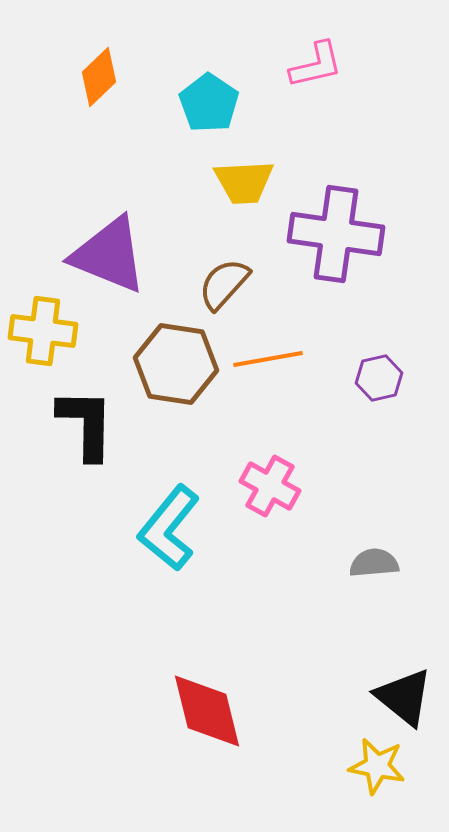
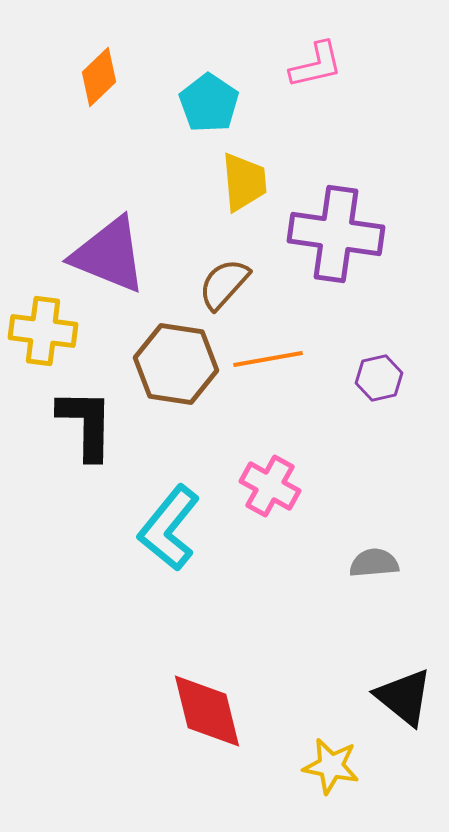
yellow trapezoid: rotated 92 degrees counterclockwise
yellow star: moved 46 px left
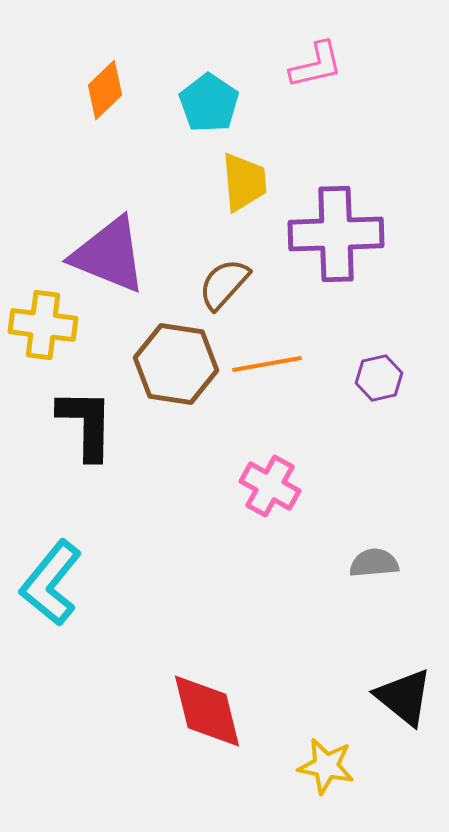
orange diamond: moved 6 px right, 13 px down
purple cross: rotated 10 degrees counterclockwise
yellow cross: moved 6 px up
orange line: moved 1 px left, 5 px down
cyan L-shape: moved 118 px left, 55 px down
yellow star: moved 5 px left
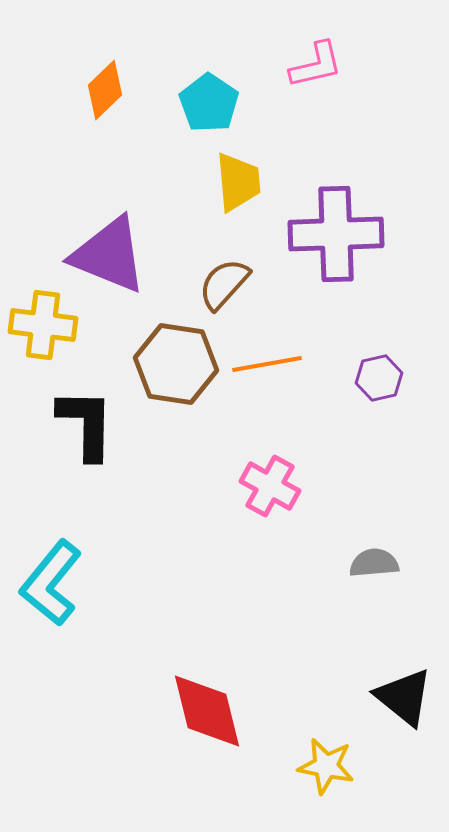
yellow trapezoid: moved 6 px left
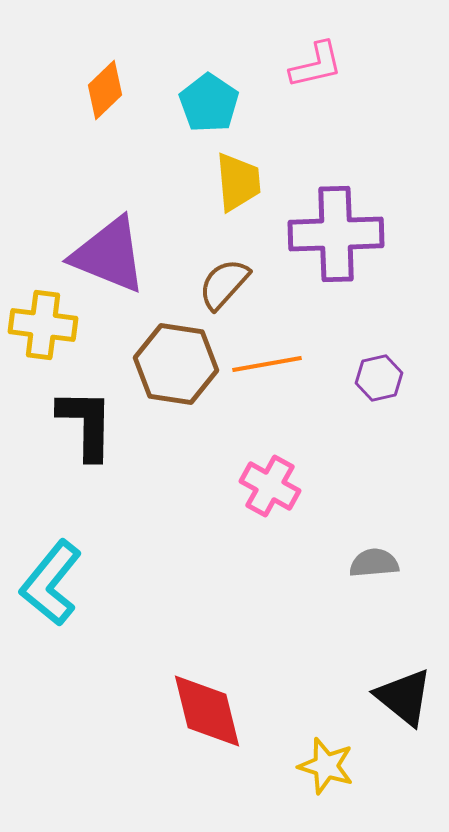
yellow star: rotated 6 degrees clockwise
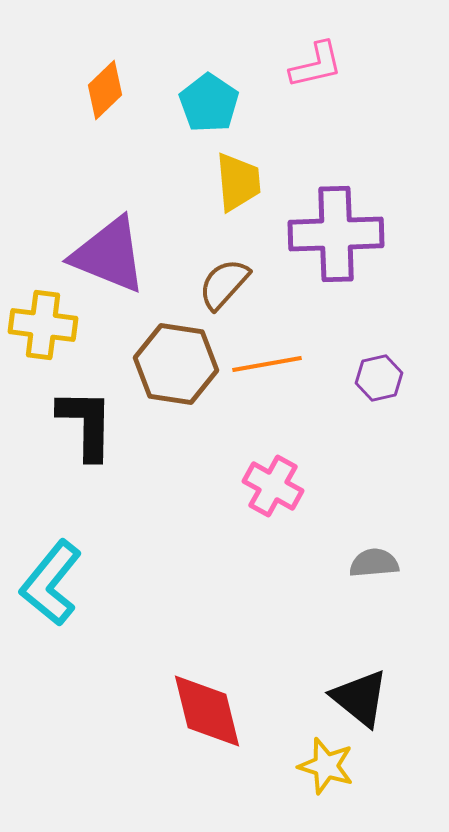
pink cross: moved 3 px right
black triangle: moved 44 px left, 1 px down
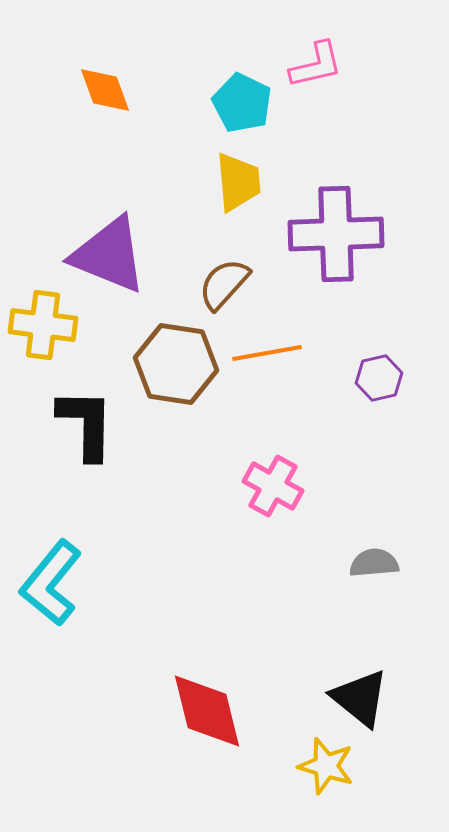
orange diamond: rotated 66 degrees counterclockwise
cyan pentagon: moved 33 px right; rotated 8 degrees counterclockwise
orange line: moved 11 px up
